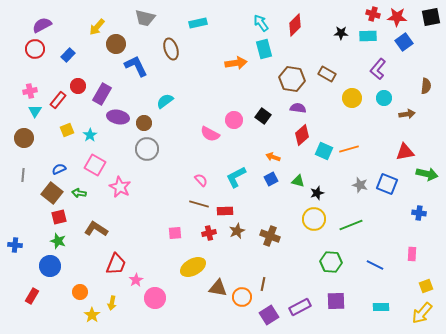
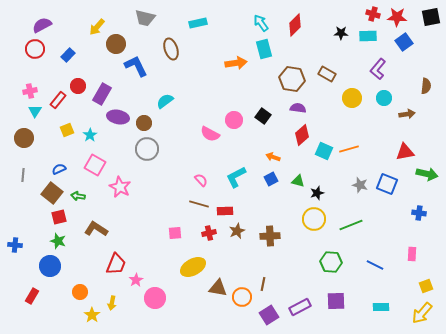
green arrow at (79, 193): moved 1 px left, 3 px down
brown cross at (270, 236): rotated 24 degrees counterclockwise
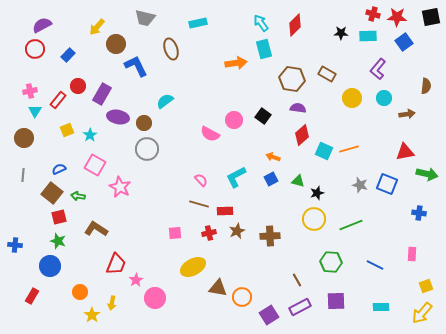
brown line at (263, 284): moved 34 px right, 4 px up; rotated 40 degrees counterclockwise
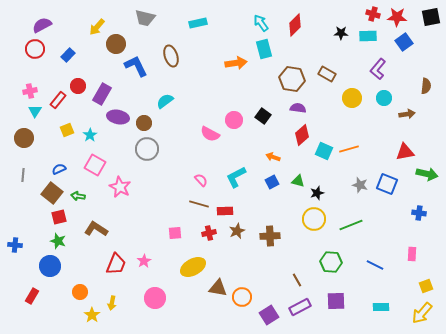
brown ellipse at (171, 49): moved 7 px down
blue square at (271, 179): moved 1 px right, 3 px down
pink star at (136, 280): moved 8 px right, 19 px up
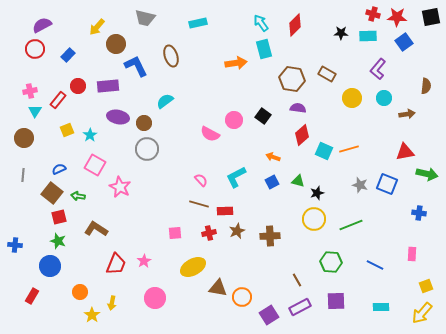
purple rectangle at (102, 94): moved 6 px right, 8 px up; rotated 55 degrees clockwise
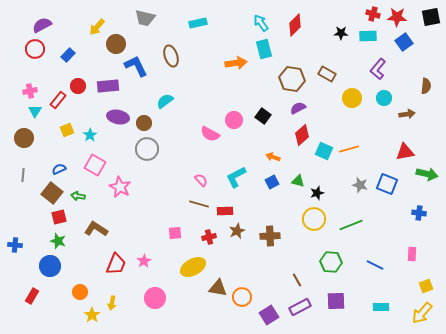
purple semicircle at (298, 108): rotated 35 degrees counterclockwise
red cross at (209, 233): moved 4 px down
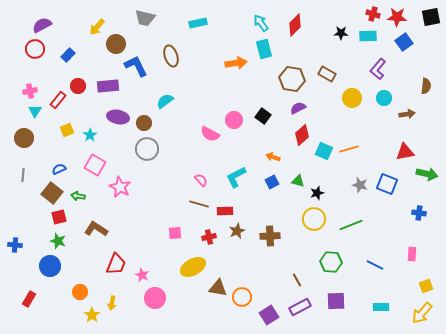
pink star at (144, 261): moved 2 px left, 14 px down; rotated 16 degrees counterclockwise
red rectangle at (32, 296): moved 3 px left, 3 px down
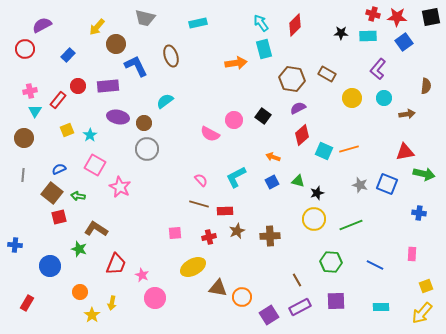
red circle at (35, 49): moved 10 px left
green arrow at (427, 174): moved 3 px left
green star at (58, 241): moved 21 px right, 8 px down
red rectangle at (29, 299): moved 2 px left, 4 px down
